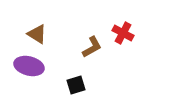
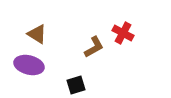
brown L-shape: moved 2 px right
purple ellipse: moved 1 px up
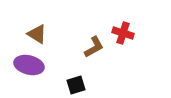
red cross: rotated 10 degrees counterclockwise
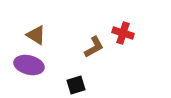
brown triangle: moved 1 px left, 1 px down
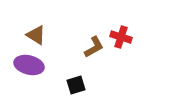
red cross: moved 2 px left, 4 px down
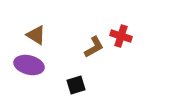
red cross: moved 1 px up
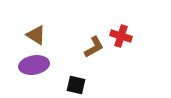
purple ellipse: moved 5 px right; rotated 24 degrees counterclockwise
black square: rotated 30 degrees clockwise
